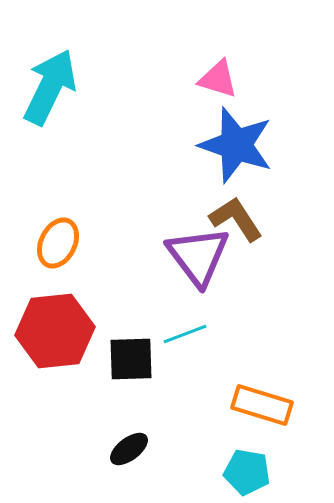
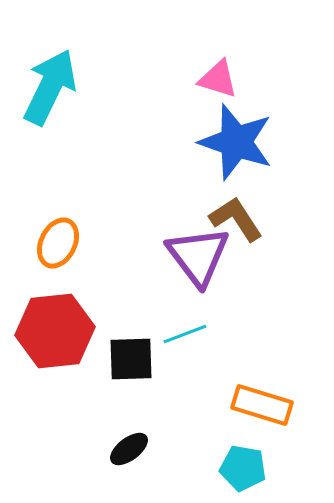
blue star: moved 3 px up
cyan pentagon: moved 4 px left, 4 px up
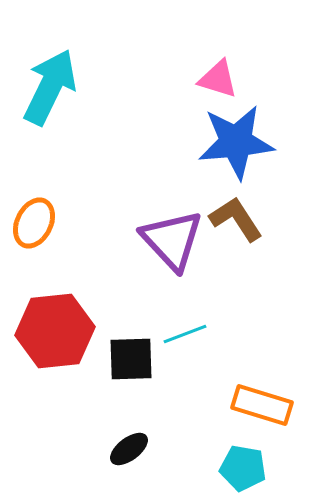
blue star: rotated 24 degrees counterclockwise
orange ellipse: moved 24 px left, 20 px up
purple triangle: moved 26 px left, 16 px up; rotated 6 degrees counterclockwise
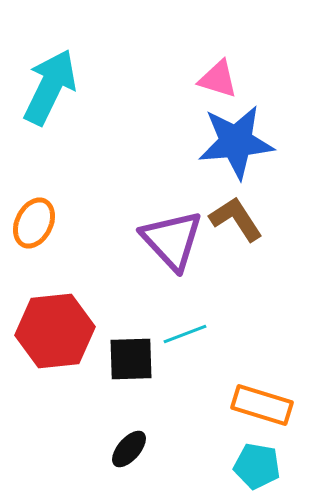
black ellipse: rotated 12 degrees counterclockwise
cyan pentagon: moved 14 px right, 2 px up
